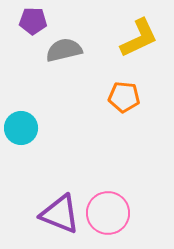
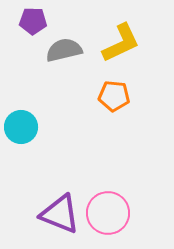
yellow L-shape: moved 18 px left, 5 px down
orange pentagon: moved 10 px left, 1 px up
cyan circle: moved 1 px up
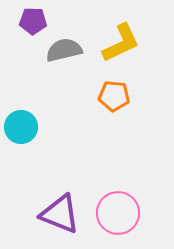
pink circle: moved 10 px right
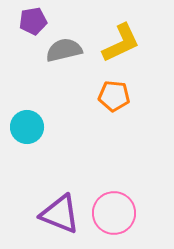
purple pentagon: rotated 12 degrees counterclockwise
cyan circle: moved 6 px right
pink circle: moved 4 px left
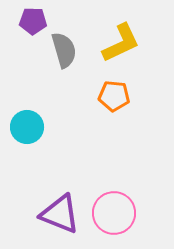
purple pentagon: rotated 12 degrees clockwise
gray semicircle: rotated 87 degrees clockwise
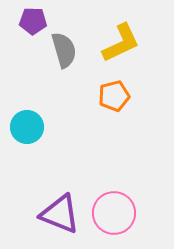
orange pentagon: rotated 20 degrees counterclockwise
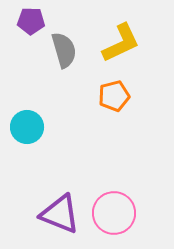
purple pentagon: moved 2 px left
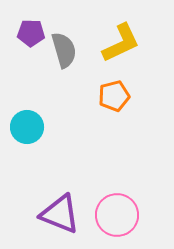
purple pentagon: moved 12 px down
pink circle: moved 3 px right, 2 px down
